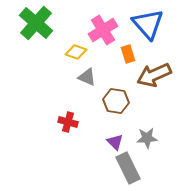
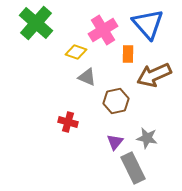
orange rectangle: rotated 18 degrees clockwise
brown hexagon: rotated 20 degrees counterclockwise
gray star: rotated 15 degrees clockwise
purple triangle: rotated 24 degrees clockwise
gray rectangle: moved 5 px right
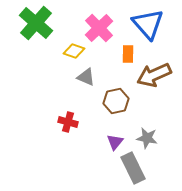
pink cross: moved 4 px left, 2 px up; rotated 12 degrees counterclockwise
yellow diamond: moved 2 px left, 1 px up
gray triangle: moved 1 px left
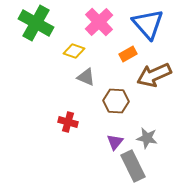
green cross: rotated 12 degrees counterclockwise
pink cross: moved 6 px up
orange rectangle: rotated 60 degrees clockwise
brown hexagon: rotated 15 degrees clockwise
gray rectangle: moved 2 px up
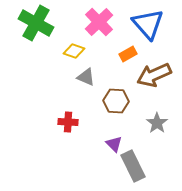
red cross: rotated 12 degrees counterclockwise
gray star: moved 10 px right, 15 px up; rotated 25 degrees clockwise
purple triangle: moved 1 px left, 2 px down; rotated 24 degrees counterclockwise
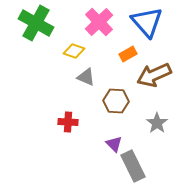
blue triangle: moved 1 px left, 2 px up
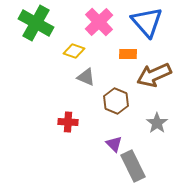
orange rectangle: rotated 30 degrees clockwise
brown hexagon: rotated 20 degrees clockwise
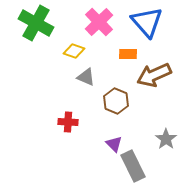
gray star: moved 9 px right, 16 px down
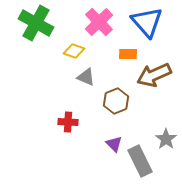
brown hexagon: rotated 15 degrees clockwise
gray rectangle: moved 7 px right, 5 px up
